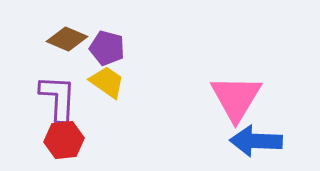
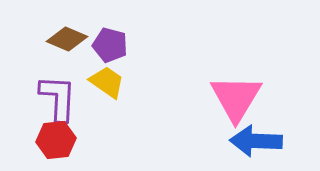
purple pentagon: moved 3 px right, 3 px up
red hexagon: moved 8 px left
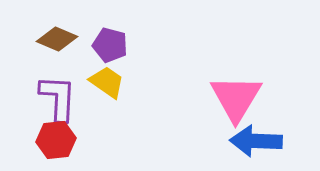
brown diamond: moved 10 px left
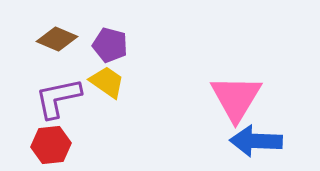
purple L-shape: rotated 105 degrees counterclockwise
red hexagon: moved 5 px left, 5 px down
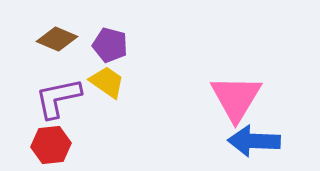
blue arrow: moved 2 px left
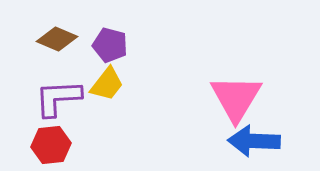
yellow trapezoid: moved 2 px down; rotated 93 degrees clockwise
purple L-shape: rotated 9 degrees clockwise
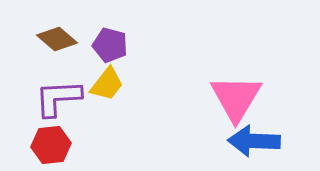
brown diamond: rotated 18 degrees clockwise
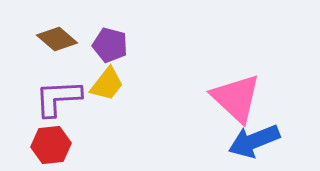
pink triangle: rotated 18 degrees counterclockwise
blue arrow: rotated 24 degrees counterclockwise
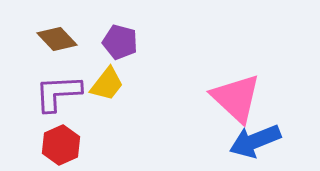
brown diamond: rotated 6 degrees clockwise
purple pentagon: moved 10 px right, 3 px up
purple L-shape: moved 5 px up
blue arrow: moved 1 px right
red hexagon: moved 10 px right; rotated 18 degrees counterclockwise
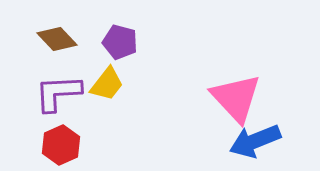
pink triangle: rotated 4 degrees clockwise
